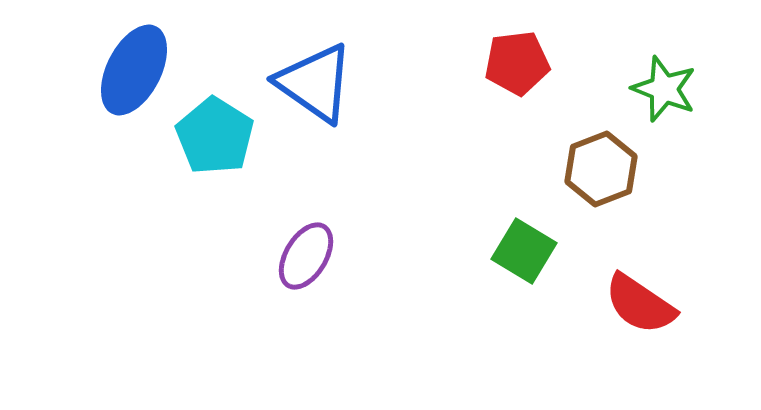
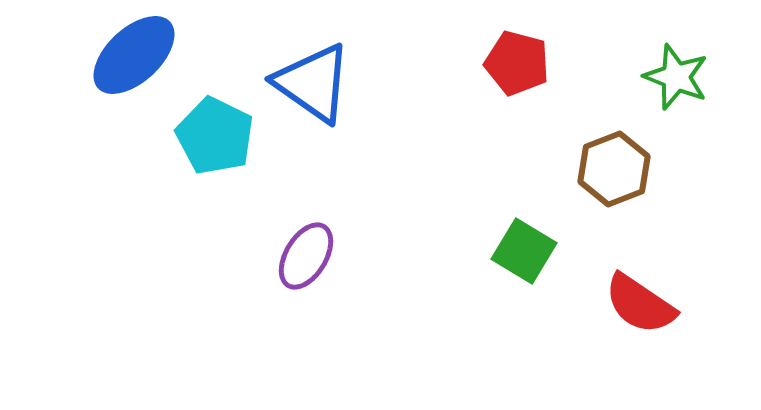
red pentagon: rotated 22 degrees clockwise
blue ellipse: moved 15 px up; rotated 20 degrees clockwise
blue triangle: moved 2 px left
green star: moved 12 px right, 12 px up
cyan pentagon: rotated 6 degrees counterclockwise
brown hexagon: moved 13 px right
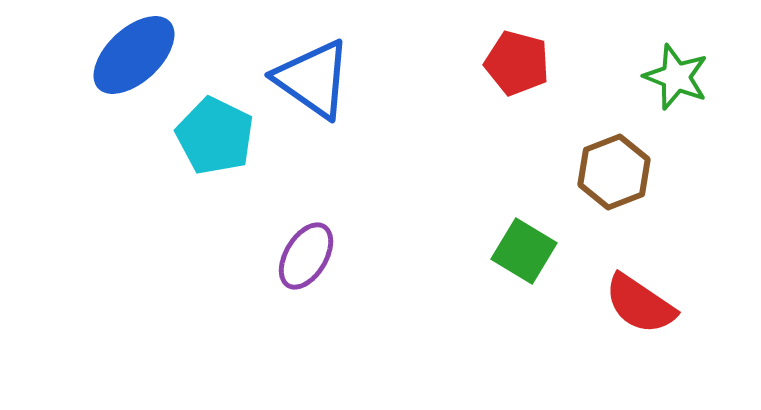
blue triangle: moved 4 px up
brown hexagon: moved 3 px down
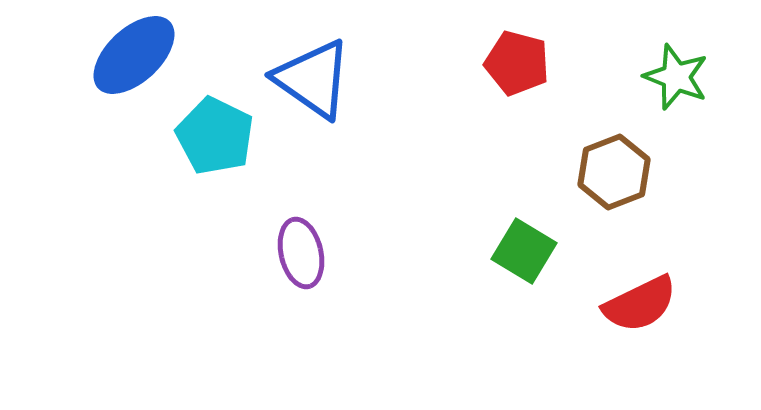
purple ellipse: moved 5 px left, 3 px up; rotated 44 degrees counterclockwise
red semicircle: rotated 60 degrees counterclockwise
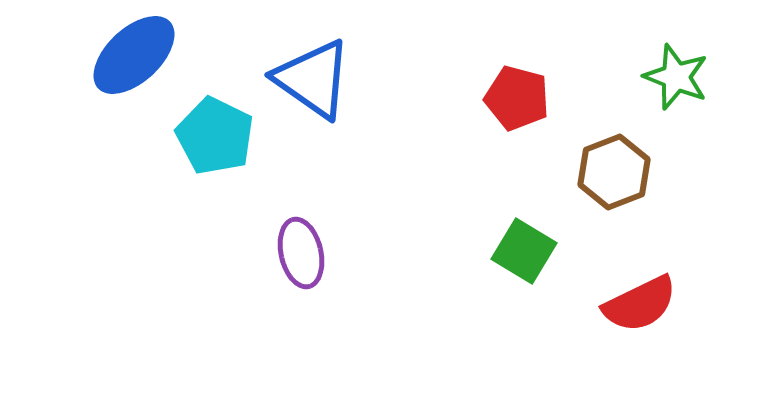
red pentagon: moved 35 px down
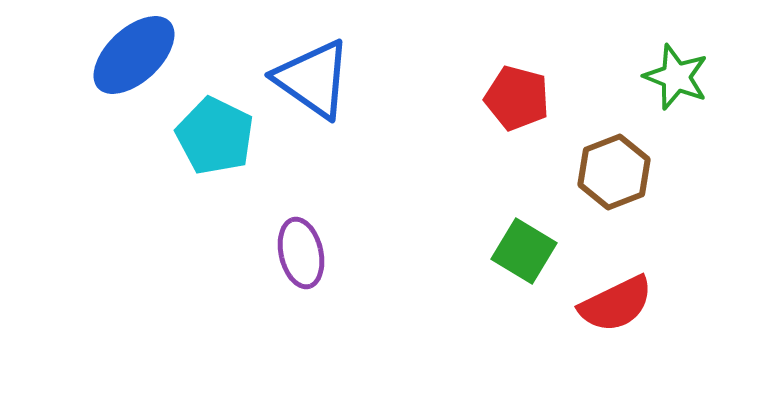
red semicircle: moved 24 px left
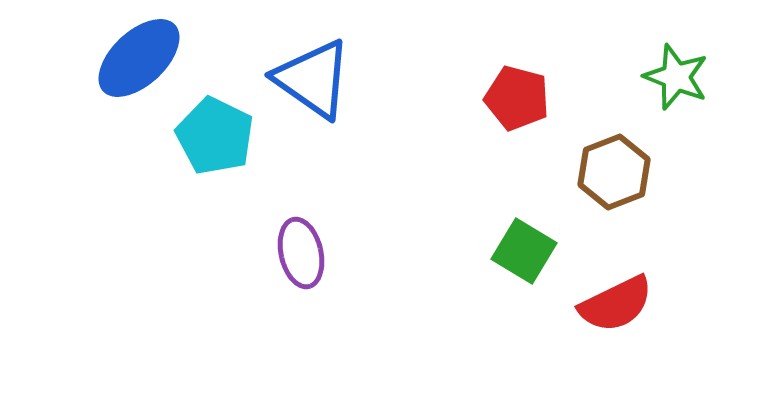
blue ellipse: moved 5 px right, 3 px down
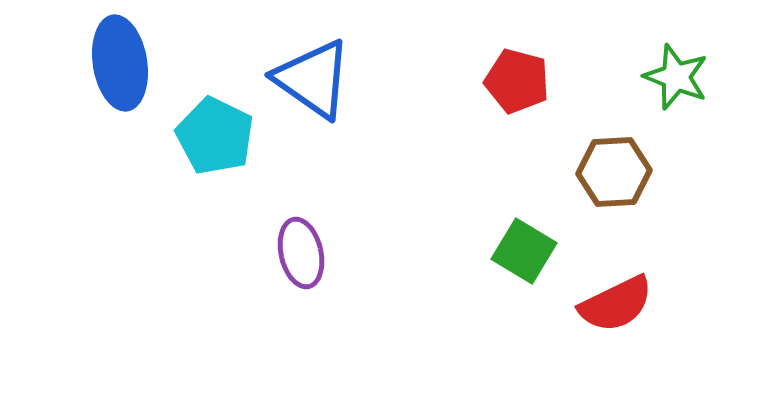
blue ellipse: moved 19 px left, 5 px down; rotated 56 degrees counterclockwise
red pentagon: moved 17 px up
brown hexagon: rotated 18 degrees clockwise
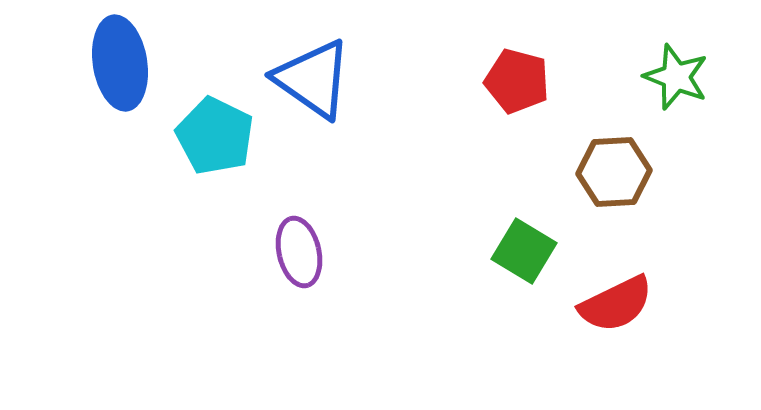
purple ellipse: moved 2 px left, 1 px up
